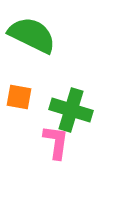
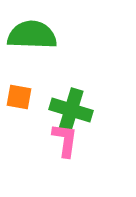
green semicircle: rotated 24 degrees counterclockwise
pink L-shape: moved 9 px right, 2 px up
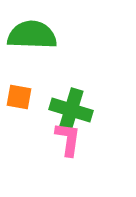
pink L-shape: moved 3 px right, 1 px up
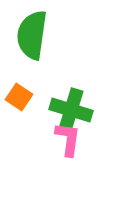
green semicircle: rotated 84 degrees counterclockwise
orange square: rotated 24 degrees clockwise
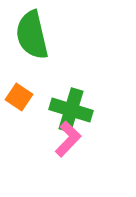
green semicircle: rotated 21 degrees counterclockwise
pink L-shape: rotated 36 degrees clockwise
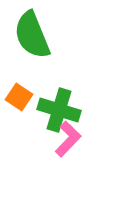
green semicircle: rotated 9 degrees counterclockwise
green cross: moved 12 px left
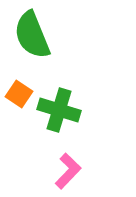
orange square: moved 3 px up
pink L-shape: moved 32 px down
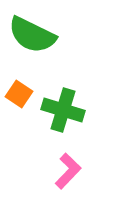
green semicircle: rotated 42 degrees counterclockwise
green cross: moved 4 px right
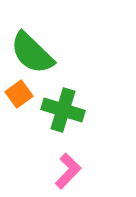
green semicircle: moved 18 px down; rotated 18 degrees clockwise
orange square: rotated 20 degrees clockwise
